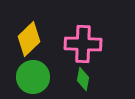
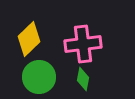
pink cross: rotated 9 degrees counterclockwise
green circle: moved 6 px right
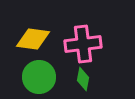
yellow diamond: moved 4 px right; rotated 52 degrees clockwise
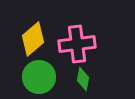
yellow diamond: rotated 48 degrees counterclockwise
pink cross: moved 6 px left
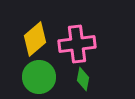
yellow diamond: moved 2 px right
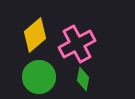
yellow diamond: moved 4 px up
pink cross: rotated 21 degrees counterclockwise
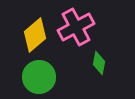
pink cross: moved 1 px left, 17 px up
green diamond: moved 16 px right, 16 px up
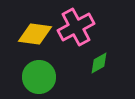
yellow diamond: moved 1 px up; rotated 48 degrees clockwise
green diamond: rotated 50 degrees clockwise
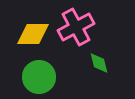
yellow diamond: moved 2 px left; rotated 8 degrees counterclockwise
green diamond: rotated 75 degrees counterclockwise
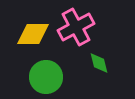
green circle: moved 7 px right
